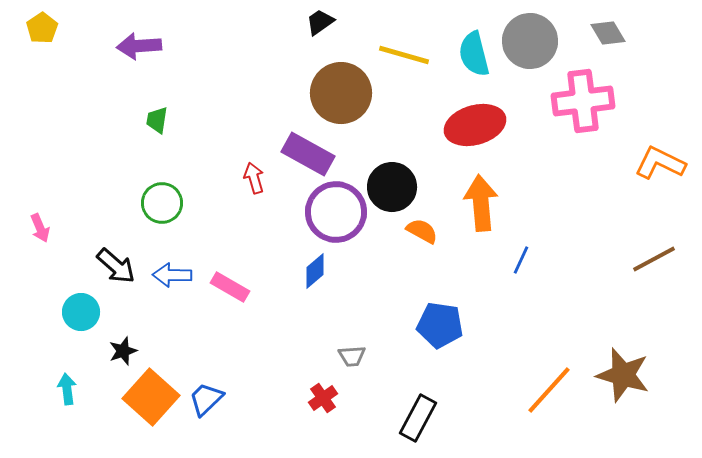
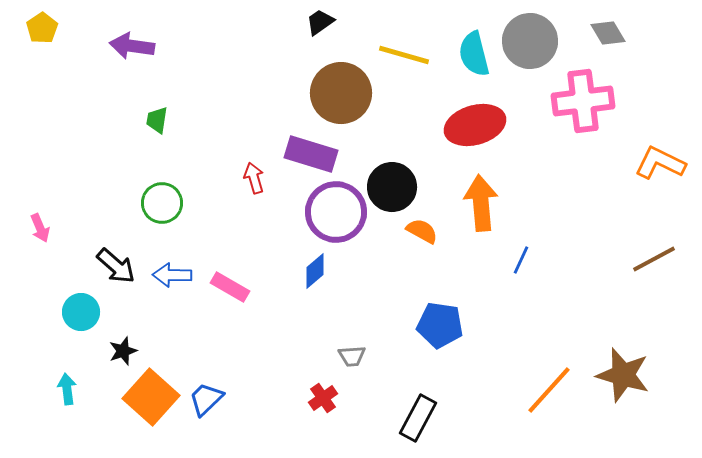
purple arrow: moved 7 px left; rotated 12 degrees clockwise
purple rectangle: moved 3 px right; rotated 12 degrees counterclockwise
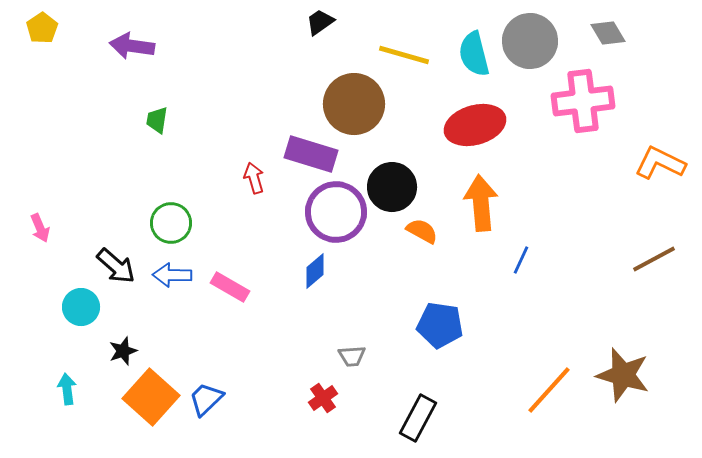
brown circle: moved 13 px right, 11 px down
green circle: moved 9 px right, 20 px down
cyan circle: moved 5 px up
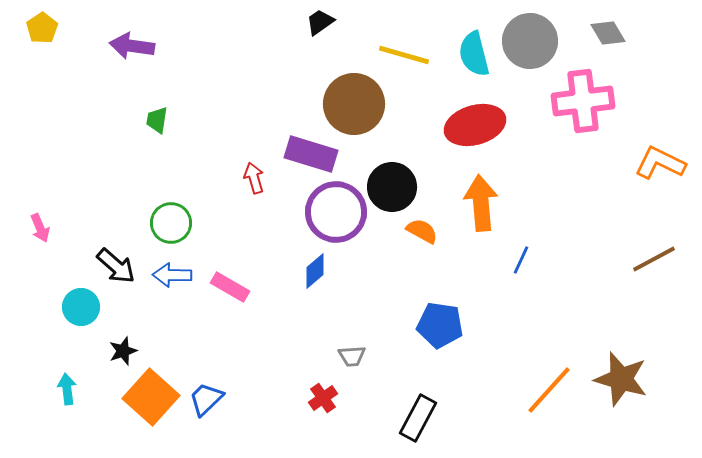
brown star: moved 2 px left, 4 px down
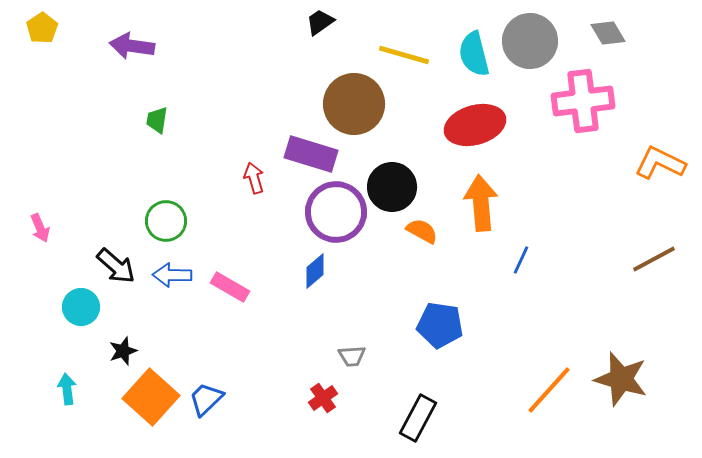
green circle: moved 5 px left, 2 px up
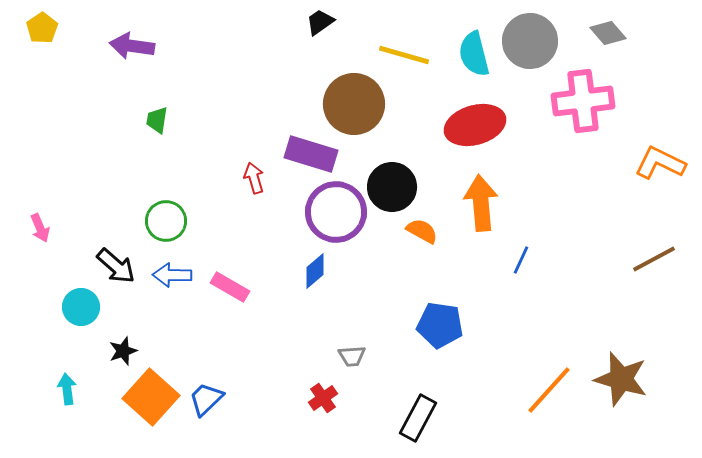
gray diamond: rotated 9 degrees counterclockwise
